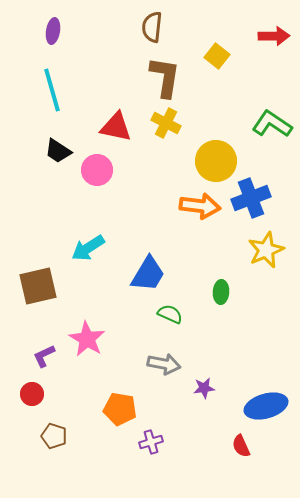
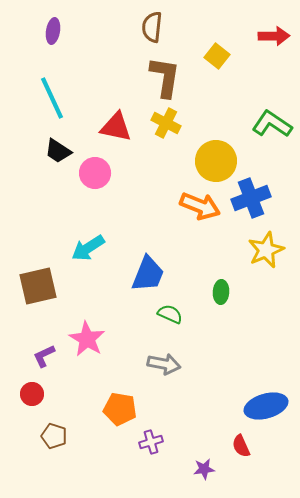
cyan line: moved 8 px down; rotated 9 degrees counterclockwise
pink circle: moved 2 px left, 3 px down
orange arrow: rotated 15 degrees clockwise
blue trapezoid: rotated 9 degrees counterclockwise
purple star: moved 81 px down
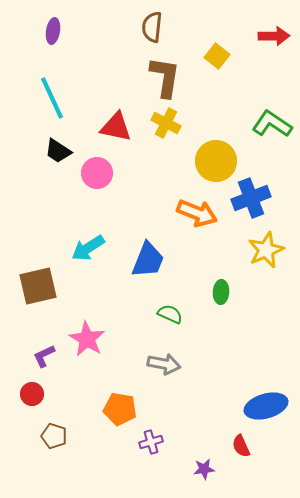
pink circle: moved 2 px right
orange arrow: moved 3 px left, 7 px down
blue trapezoid: moved 14 px up
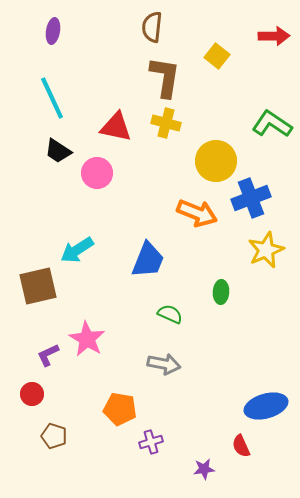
yellow cross: rotated 12 degrees counterclockwise
cyan arrow: moved 11 px left, 2 px down
purple L-shape: moved 4 px right, 1 px up
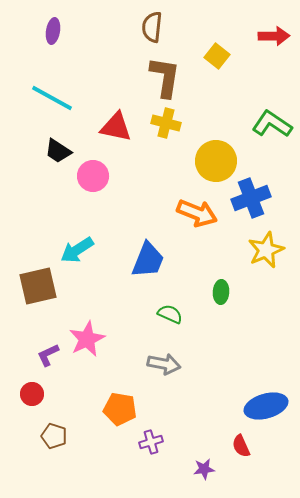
cyan line: rotated 36 degrees counterclockwise
pink circle: moved 4 px left, 3 px down
pink star: rotated 15 degrees clockwise
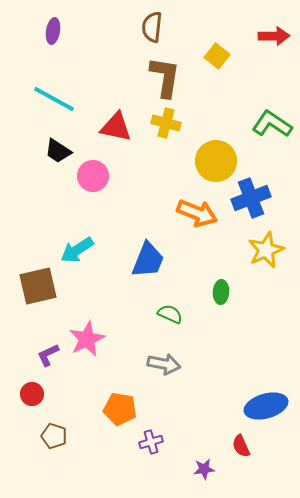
cyan line: moved 2 px right, 1 px down
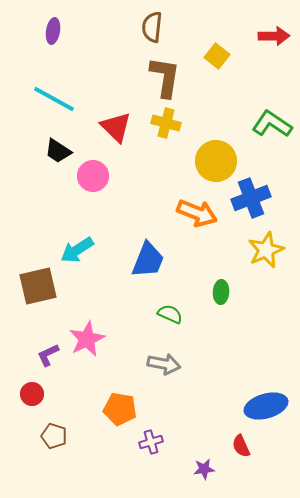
red triangle: rotated 32 degrees clockwise
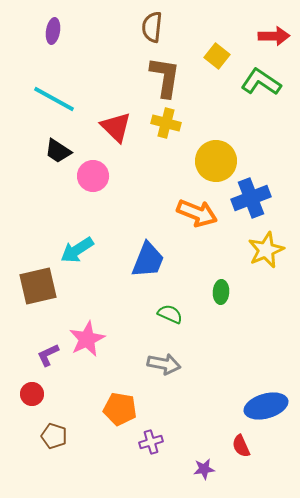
green L-shape: moved 11 px left, 42 px up
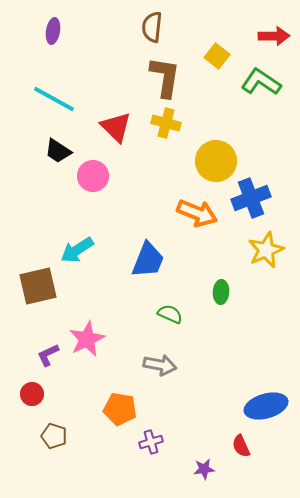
gray arrow: moved 4 px left, 1 px down
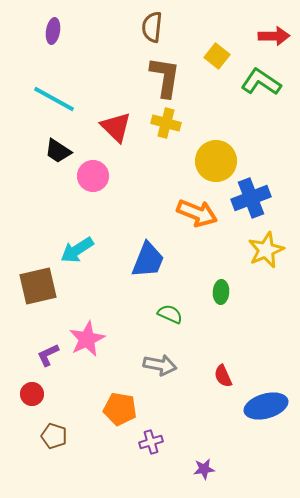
red semicircle: moved 18 px left, 70 px up
